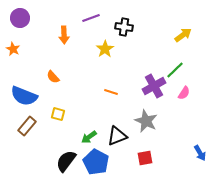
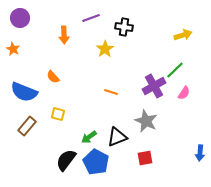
yellow arrow: rotated 18 degrees clockwise
blue semicircle: moved 4 px up
black triangle: moved 1 px down
blue arrow: rotated 35 degrees clockwise
black semicircle: moved 1 px up
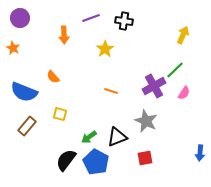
black cross: moved 6 px up
yellow arrow: rotated 48 degrees counterclockwise
orange star: moved 1 px up
orange line: moved 1 px up
yellow square: moved 2 px right
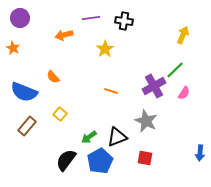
purple line: rotated 12 degrees clockwise
orange arrow: rotated 78 degrees clockwise
yellow square: rotated 24 degrees clockwise
red square: rotated 21 degrees clockwise
blue pentagon: moved 4 px right, 1 px up; rotated 15 degrees clockwise
